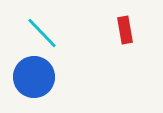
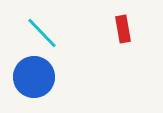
red rectangle: moved 2 px left, 1 px up
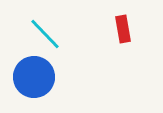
cyan line: moved 3 px right, 1 px down
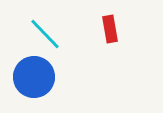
red rectangle: moved 13 px left
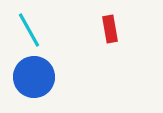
cyan line: moved 16 px left, 4 px up; rotated 15 degrees clockwise
